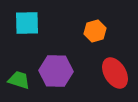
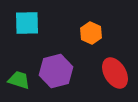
orange hexagon: moved 4 px left, 2 px down; rotated 20 degrees counterclockwise
purple hexagon: rotated 16 degrees counterclockwise
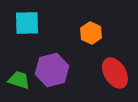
purple hexagon: moved 4 px left, 1 px up
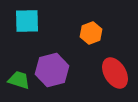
cyan square: moved 2 px up
orange hexagon: rotated 15 degrees clockwise
